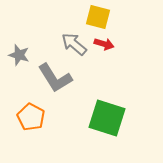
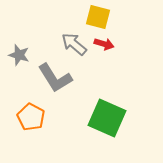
green square: rotated 6 degrees clockwise
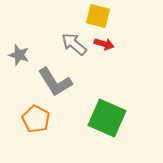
yellow square: moved 1 px up
gray L-shape: moved 4 px down
orange pentagon: moved 5 px right, 2 px down
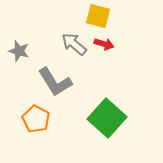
gray star: moved 4 px up
green square: rotated 18 degrees clockwise
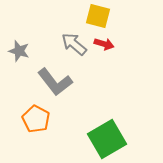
gray L-shape: rotated 6 degrees counterclockwise
green square: moved 21 px down; rotated 18 degrees clockwise
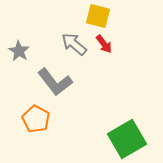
red arrow: rotated 36 degrees clockwise
gray star: rotated 15 degrees clockwise
green square: moved 20 px right
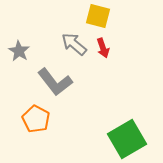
red arrow: moved 1 px left, 4 px down; rotated 18 degrees clockwise
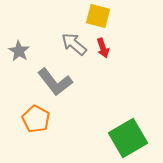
green square: moved 1 px right, 1 px up
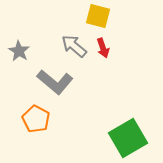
gray arrow: moved 2 px down
gray L-shape: rotated 12 degrees counterclockwise
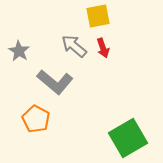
yellow square: rotated 25 degrees counterclockwise
